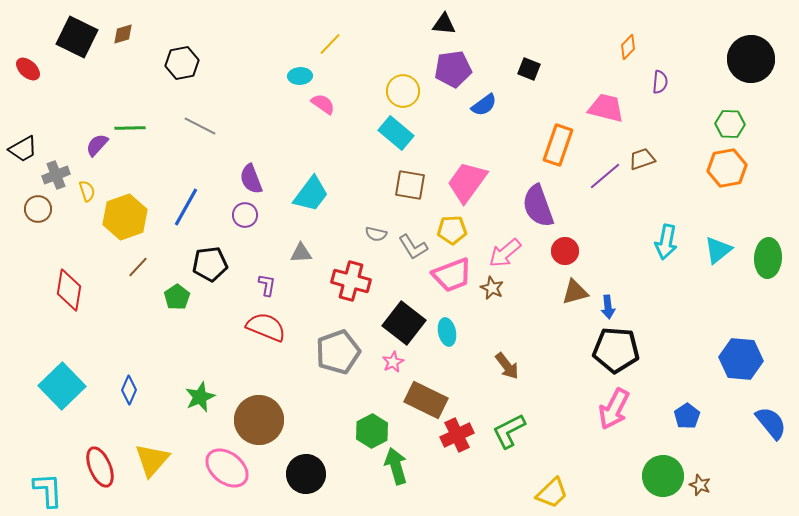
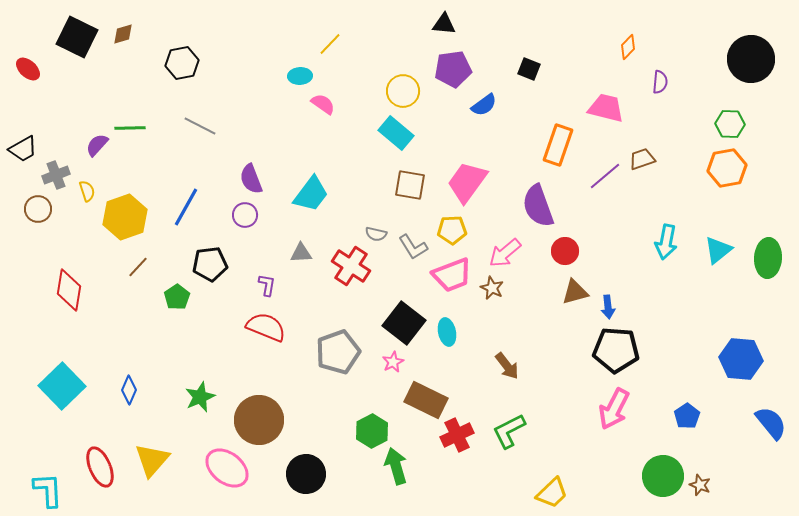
red cross at (351, 281): moved 15 px up; rotated 18 degrees clockwise
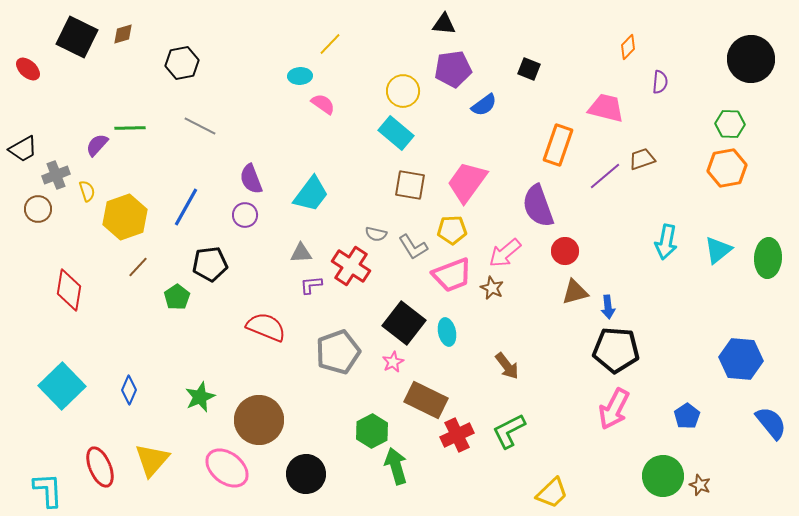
purple L-shape at (267, 285): moved 44 px right; rotated 105 degrees counterclockwise
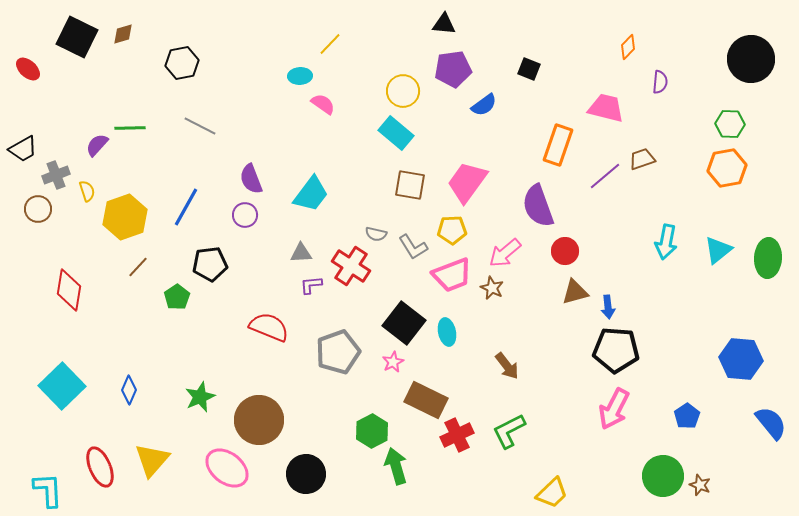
red semicircle at (266, 327): moved 3 px right
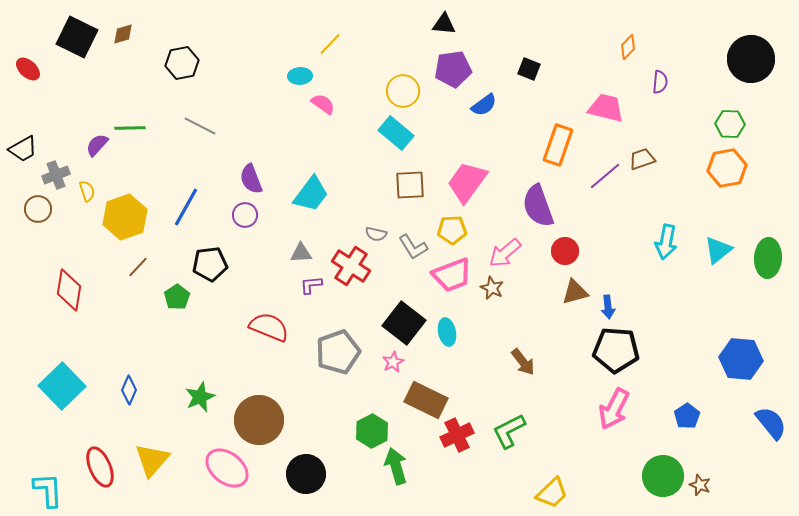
brown square at (410, 185): rotated 12 degrees counterclockwise
brown arrow at (507, 366): moved 16 px right, 4 px up
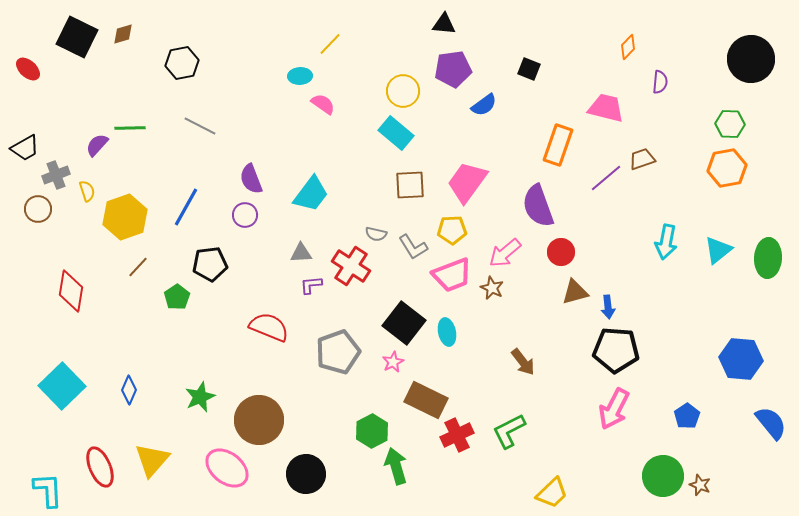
black trapezoid at (23, 149): moved 2 px right, 1 px up
purple line at (605, 176): moved 1 px right, 2 px down
red circle at (565, 251): moved 4 px left, 1 px down
red diamond at (69, 290): moved 2 px right, 1 px down
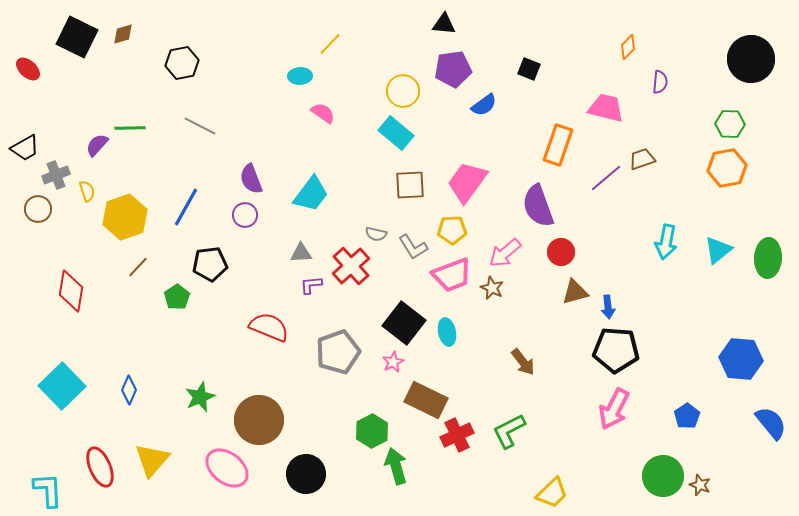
pink semicircle at (323, 104): moved 9 px down
red cross at (351, 266): rotated 15 degrees clockwise
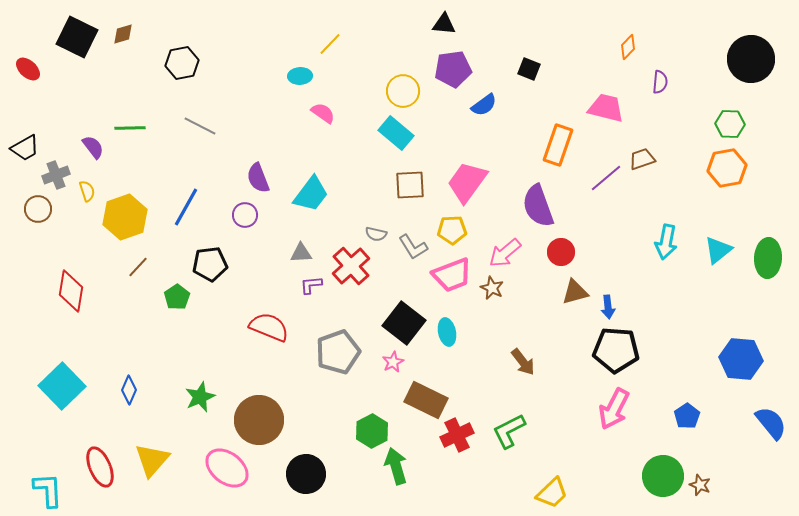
purple semicircle at (97, 145): moved 4 px left, 2 px down; rotated 100 degrees clockwise
purple semicircle at (251, 179): moved 7 px right, 1 px up
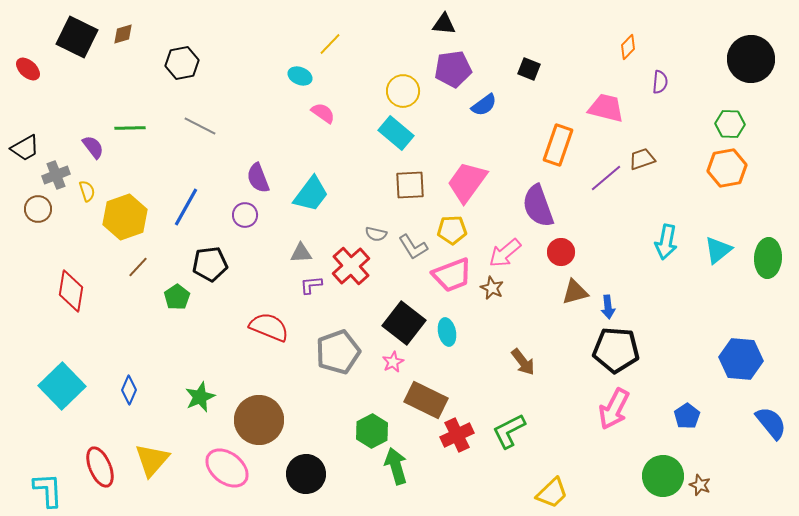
cyan ellipse at (300, 76): rotated 25 degrees clockwise
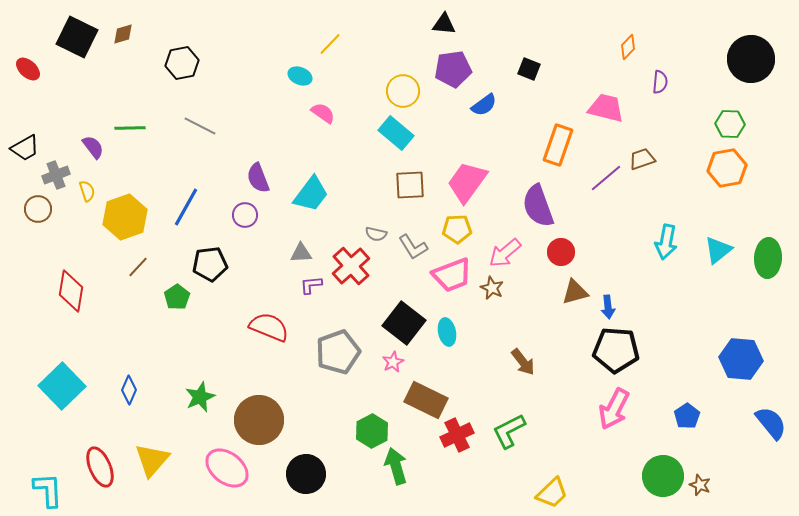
yellow pentagon at (452, 230): moved 5 px right, 1 px up
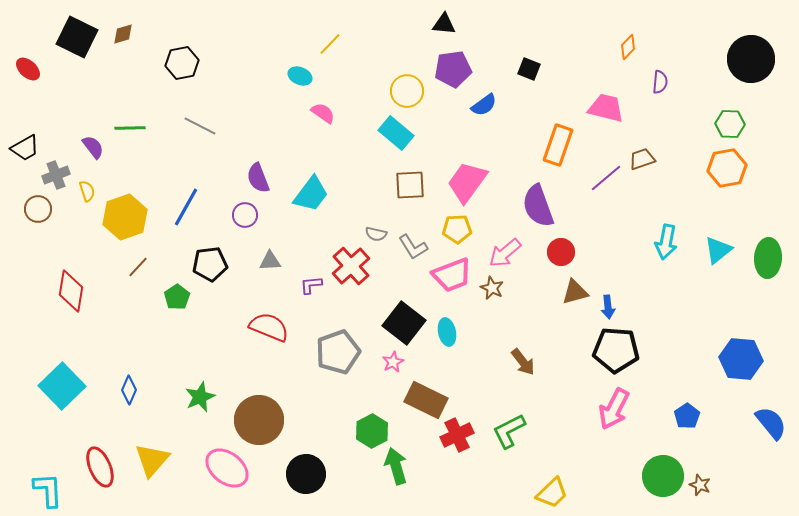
yellow circle at (403, 91): moved 4 px right
gray triangle at (301, 253): moved 31 px left, 8 px down
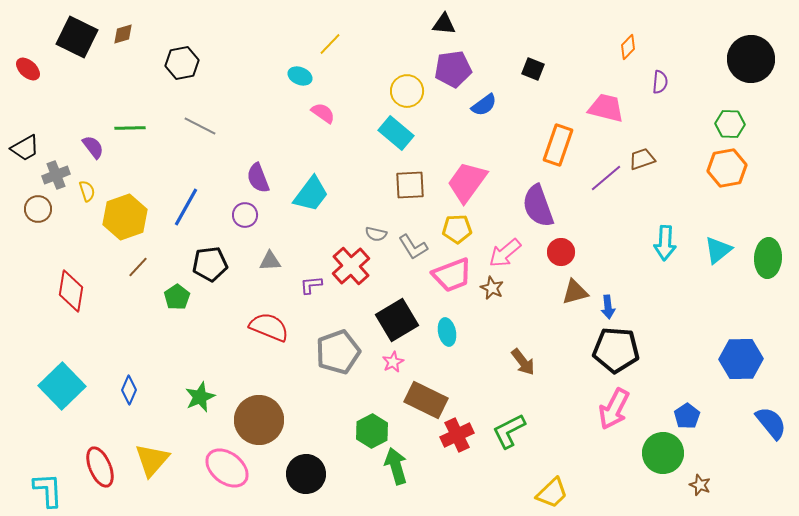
black square at (529, 69): moved 4 px right
cyan arrow at (666, 242): moved 1 px left, 1 px down; rotated 8 degrees counterclockwise
black square at (404, 323): moved 7 px left, 3 px up; rotated 21 degrees clockwise
blue hexagon at (741, 359): rotated 6 degrees counterclockwise
green circle at (663, 476): moved 23 px up
